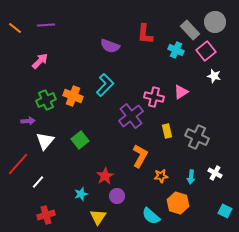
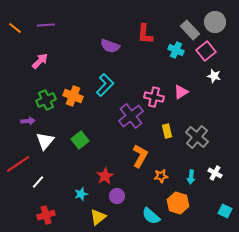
gray cross: rotated 15 degrees clockwise
red line: rotated 15 degrees clockwise
yellow triangle: rotated 18 degrees clockwise
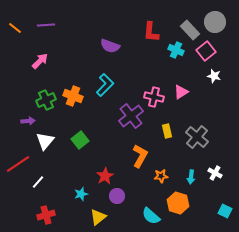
red L-shape: moved 6 px right, 2 px up
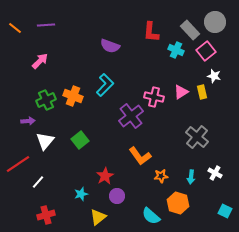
yellow rectangle: moved 35 px right, 39 px up
orange L-shape: rotated 115 degrees clockwise
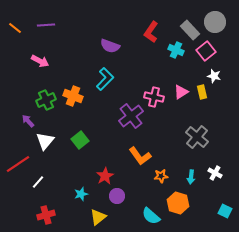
red L-shape: rotated 30 degrees clockwise
pink arrow: rotated 72 degrees clockwise
cyan L-shape: moved 6 px up
purple arrow: rotated 128 degrees counterclockwise
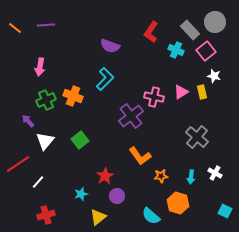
pink arrow: moved 6 px down; rotated 72 degrees clockwise
